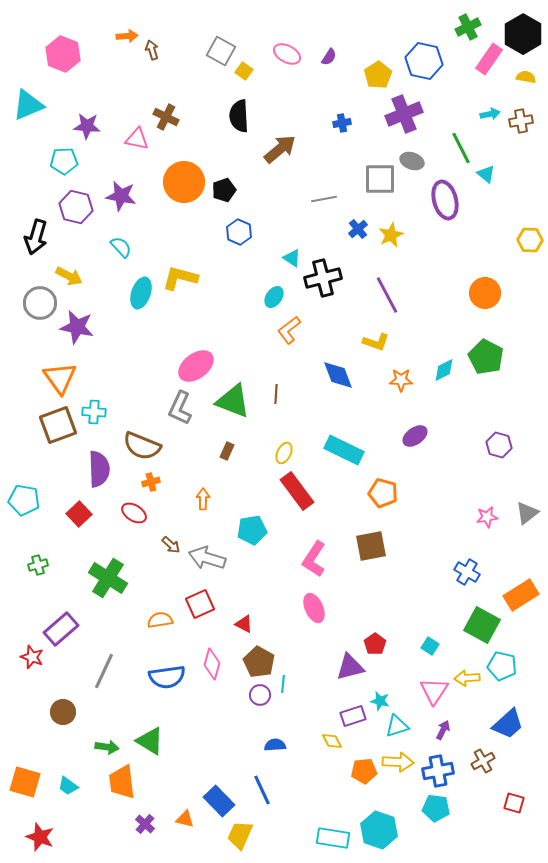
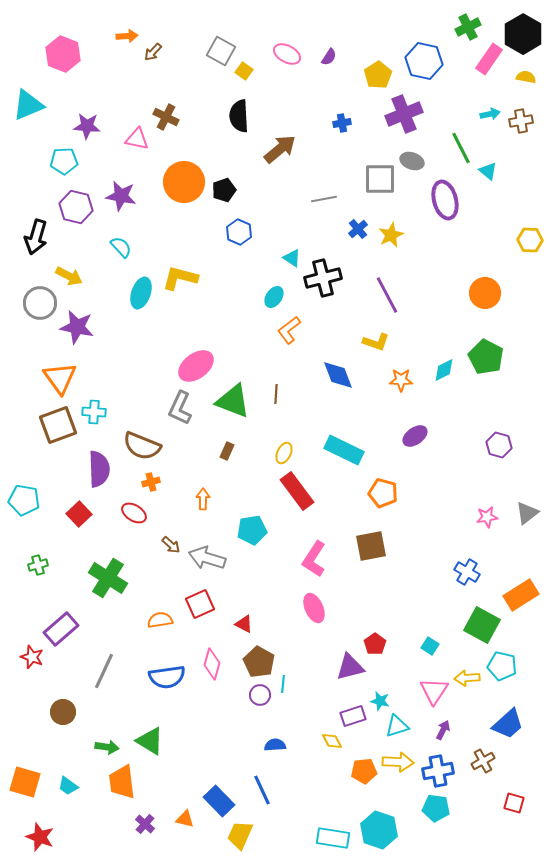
brown arrow at (152, 50): moved 1 px right, 2 px down; rotated 120 degrees counterclockwise
cyan triangle at (486, 174): moved 2 px right, 3 px up
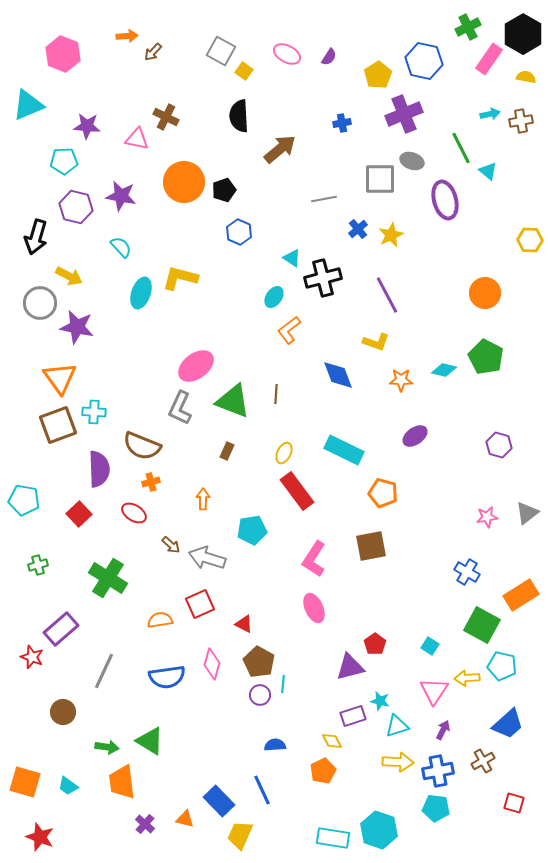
cyan diamond at (444, 370): rotated 40 degrees clockwise
orange pentagon at (364, 771): moved 41 px left; rotated 20 degrees counterclockwise
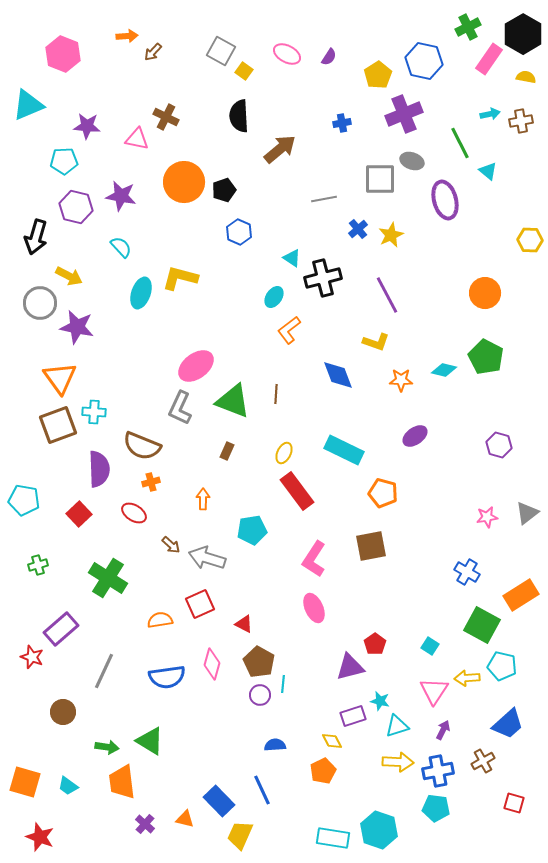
green line at (461, 148): moved 1 px left, 5 px up
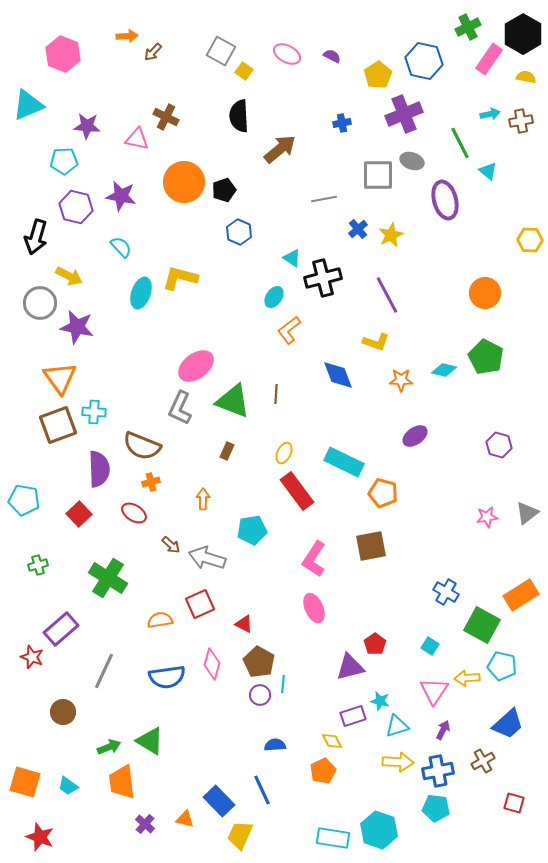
purple semicircle at (329, 57): moved 3 px right, 1 px up; rotated 96 degrees counterclockwise
gray square at (380, 179): moved 2 px left, 4 px up
cyan rectangle at (344, 450): moved 12 px down
blue cross at (467, 572): moved 21 px left, 20 px down
green arrow at (107, 747): moved 2 px right; rotated 30 degrees counterclockwise
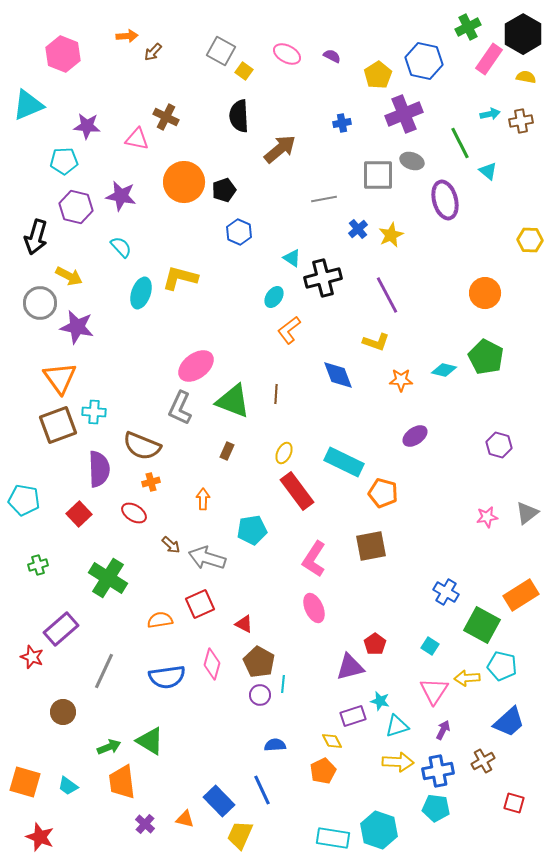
blue trapezoid at (508, 724): moved 1 px right, 2 px up
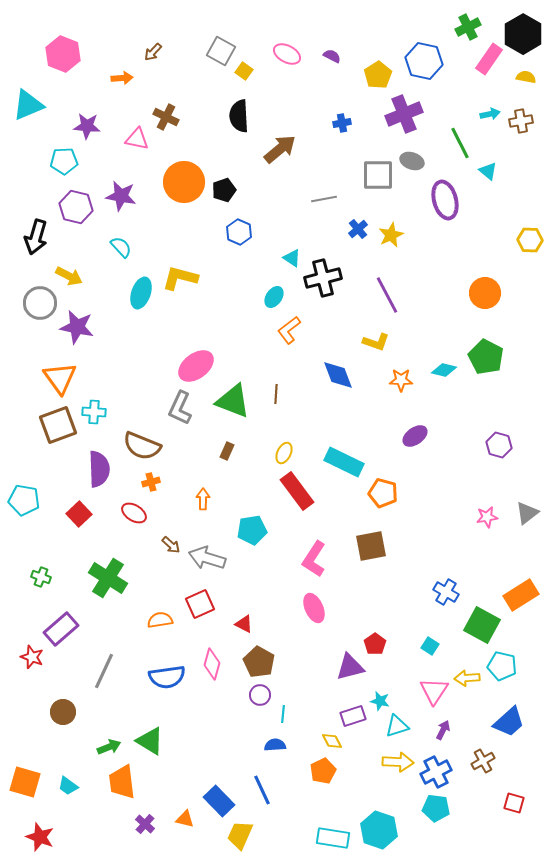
orange arrow at (127, 36): moved 5 px left, 42 px down
green cross at (38, 565): moved 3 px right, 12 px down; rotated 36 degrees clockwise
cyan line at (283, 684): moved 30 px down
blue cross at (438, 771): moved 2 px left, 1 px down; rotated 16 degrees counterclockwise
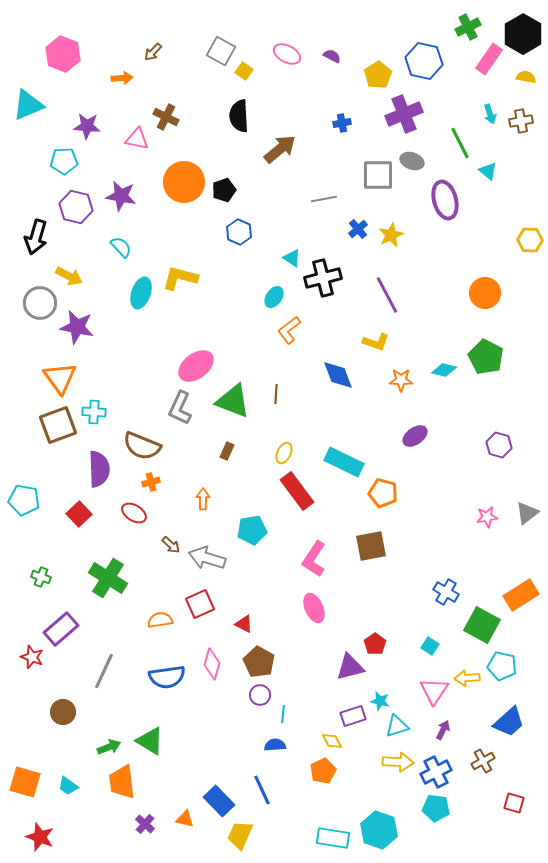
cyan arrow at (490, 114): rotated 84 degrees clockwise
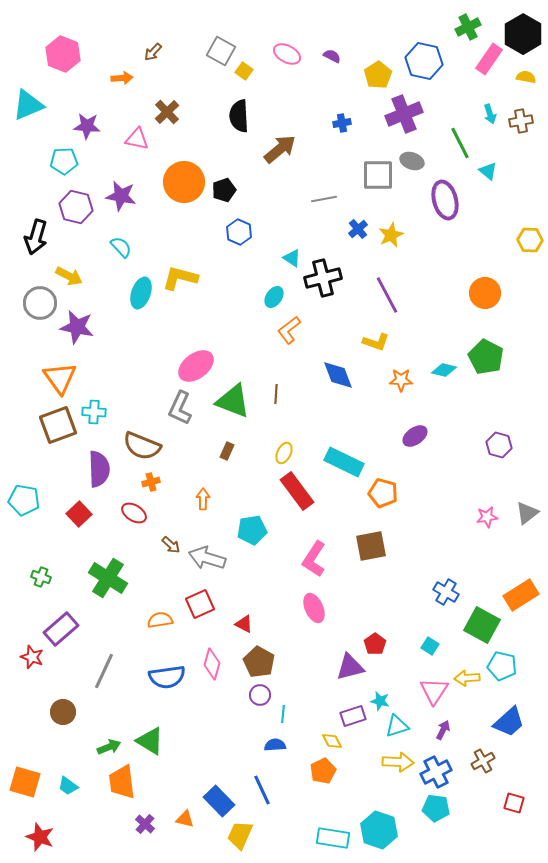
brown cross at (166, 117): moved 1 px right, 5 px up; rotated 20 degrees clockwise
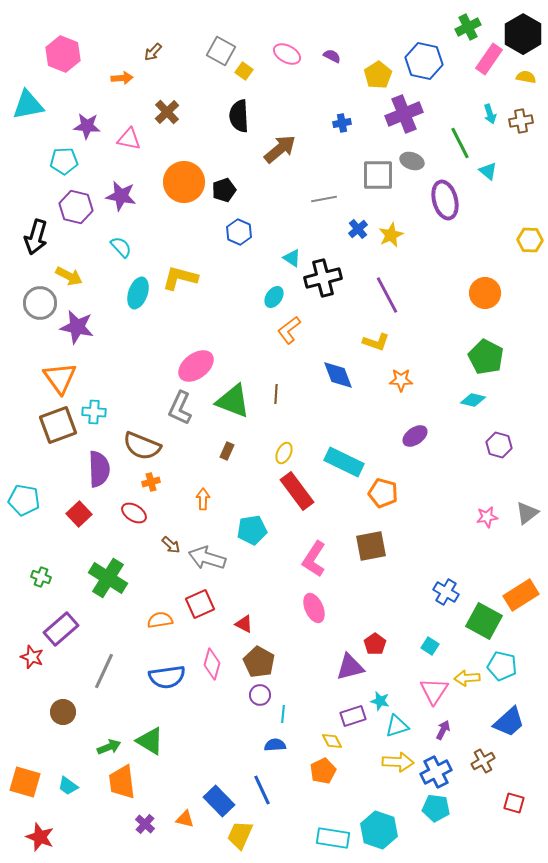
cyan triangle at (28, 105): rotated 12 degrees clockwise
pink triangle at (137, 139): moved 8 px left
cyan ellipse at (141, 293): moved 3 px left
cyan diamond at (444, 370): moved 29 px right, 30 px down
green square at (482, 625): moved 2 px right, 4 px up
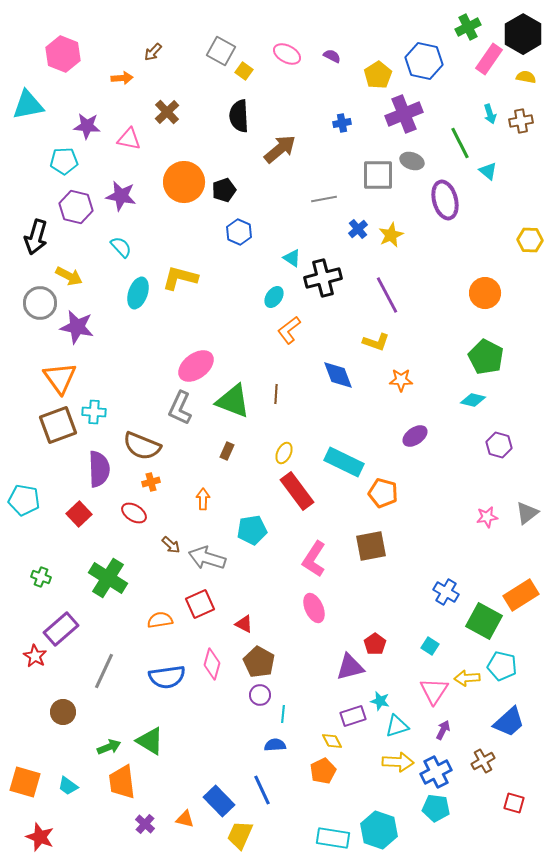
red star at (32, 657): moved 3 px right, 1 px up; rotated 10 degrees clockwise
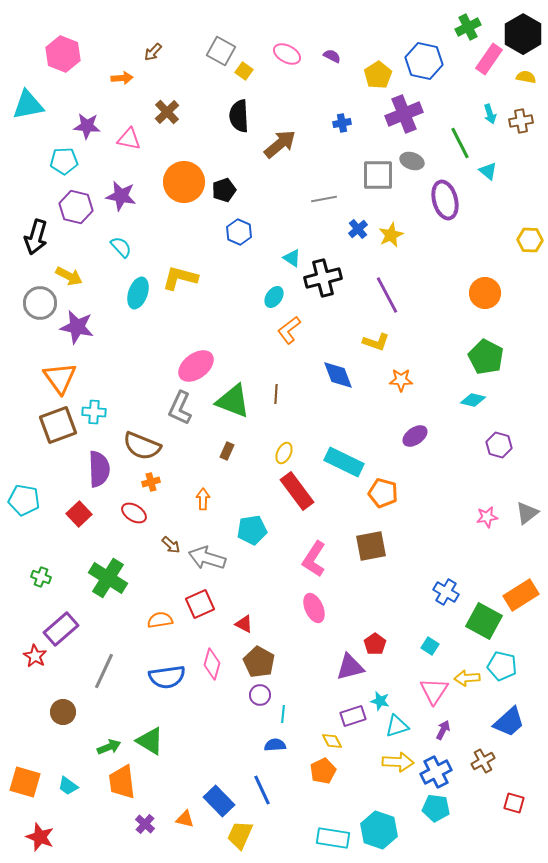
brown arrow at (280, 149): moved 5 px up
